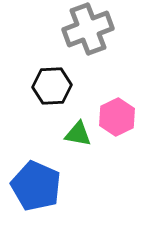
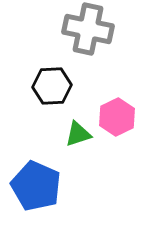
gray cross: rotated 33 degrees clockwise
green triangle: rotated 28 degrees counterclockwise
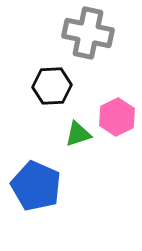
gray cross: moved 4 px down
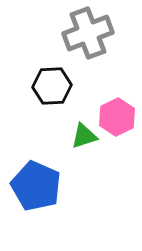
gray cross: rotated 33 degrees counterclockwise
green triangle: moved 6 px right, 2 px down
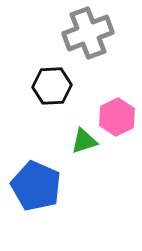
green triangle: moved 5 px down
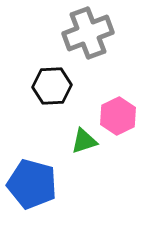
pink hexagon: moved 1 px right, 1 px up
blue pentagon: moved 4 px left, 2 px up; rotated 9 degrees counterclockwise
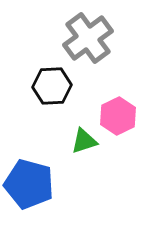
gray cross: moved 5 px down; rotated 15 degrees counterclockwise
blue pentagon: moved 3 px left
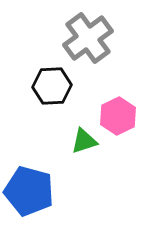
blue pentagon: moved 7 px down
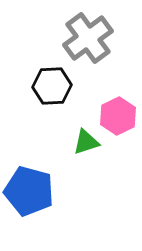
green triangle: moved 2 px right, 1 px down
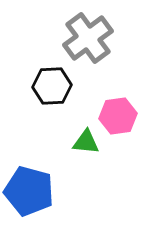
pink hexagon: rotated 18 degrees clockwise
green triangle: rotated 24 degrees clockwise
